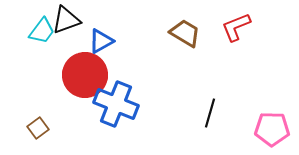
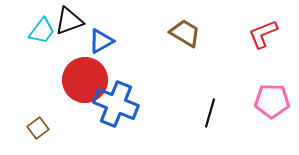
black triangle: moved 3 px right, 1 px down
red L-shape: moved 27 px right, 7 px down
red circle: moved 5 px down
pink pentagon: moved 28 px up
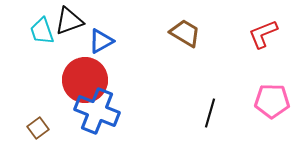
cyan trapezoid: rotated 124 degrees clockwise
blue cross: moved 19 px left, 7 px down
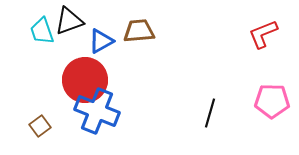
brown trapezoid: moved 46 px left, 2 px up; rotated 36 degrees counterclockwise
brown square: moved 2 px right, 2 px up
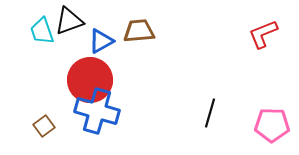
red circle: moved 5 px right
pink pentagon: moved 24 px down
blue cross: rotated 6 degrees counterclockwise
brown square: moved 4 px right
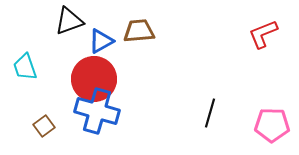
cyan trapezoid: moved 17 px left, 36 px down
red circle: moved 4 px right, 1 px up
